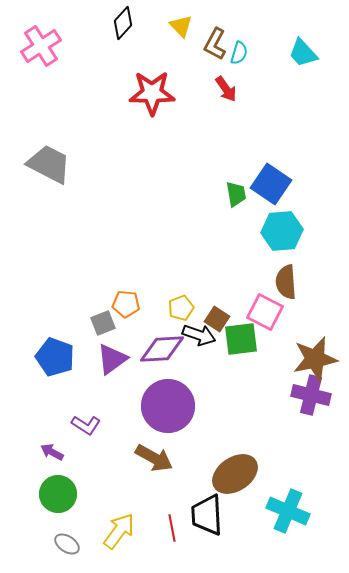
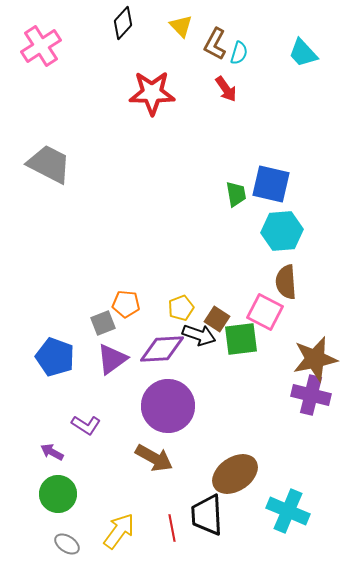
blue square: rotated 21 degrees counterclockwise
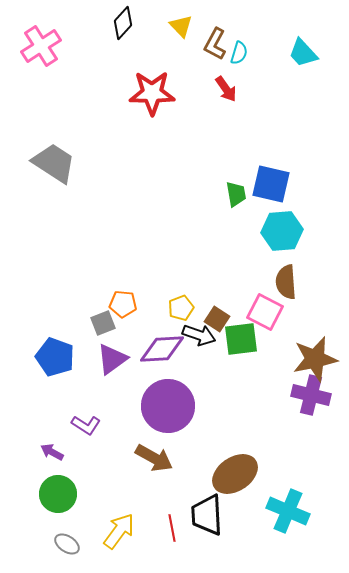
gray trapezoid: moved 5 px right, 1 px up; rotated 6 degrees clockwise
orange pentagon: moved 3 px left
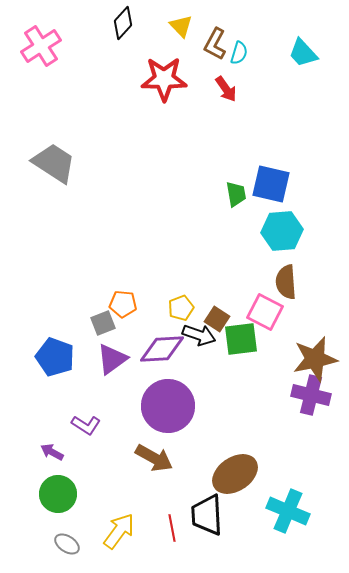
red star: moved 12 px right, 14 px up
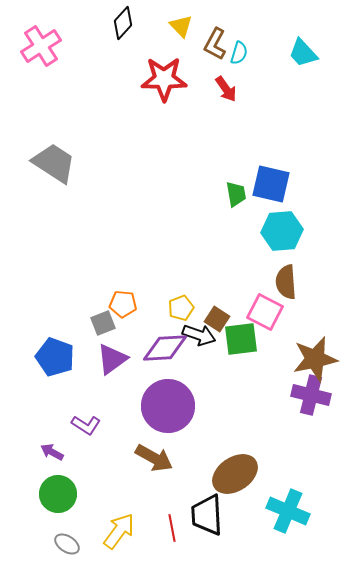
purple diamond: moved 3 px right, 1 px up
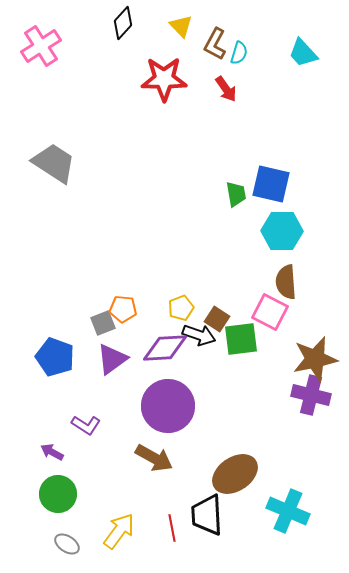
cyan hexagon: rotated 6 degrees clockwise
orange pentagon: moved 5 px down
pink square: moved 5 px right
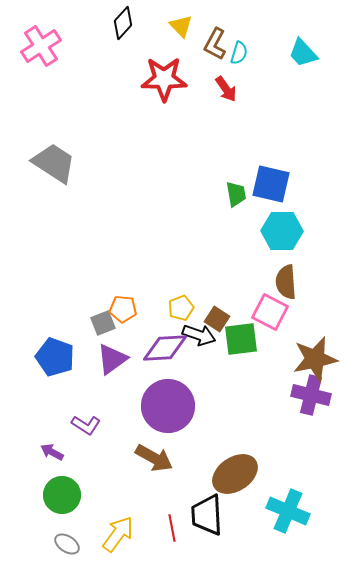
green circle: moved 4 px right, 1 px down
yellow arrow: moved 1 px left, 3 px down
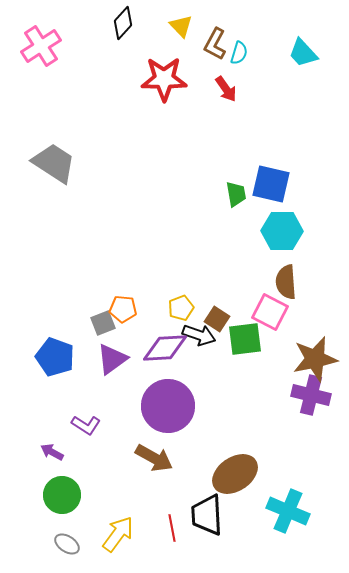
green square: moved 4 px right
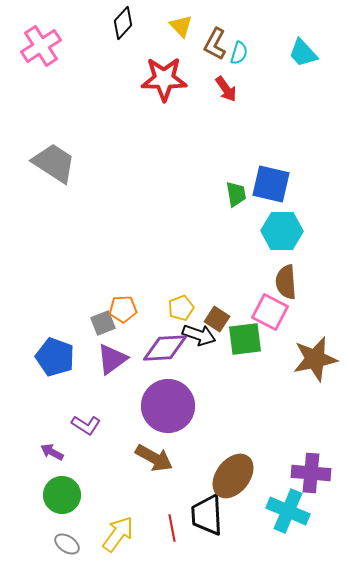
orange pentagon: rotated 8 degrees counterclockwise
purple cross: moved 78 px down; rotated 9 degrees counterclockwise
brown ellipse: moved 2 px left, 2 px down; rotated 18 degrees counterclockwise
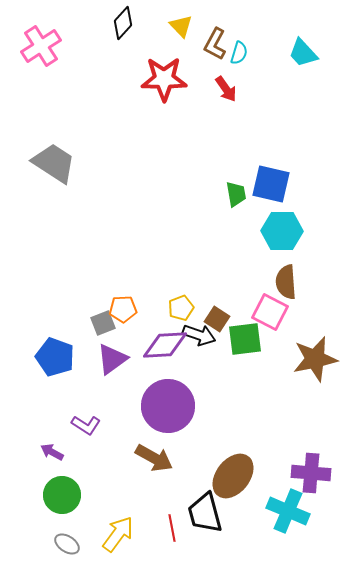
purple diamond: moved 3 px up
black trapezoid: moved 2 px left, 2 px up; rotated 12 degrees counterclockwise
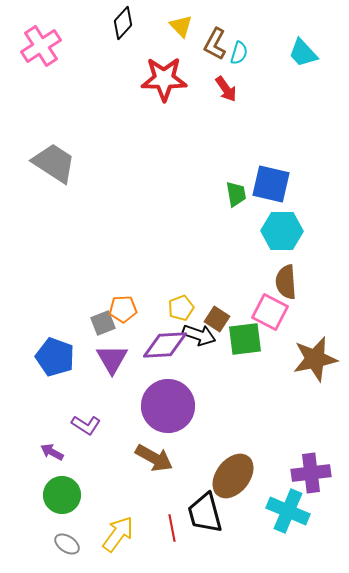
purple triangle: rotated 24 degrees counterclockwise
purple cross: rotated 12 degrees counterclockwise
